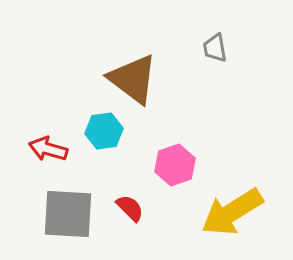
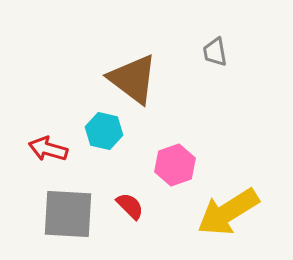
gray trapezoid: moved 4 px down
cyan hexagon: rotated 21 degrees clockwise
red semicircle: moved 2 px up
yellow arrow: moved 4 px left
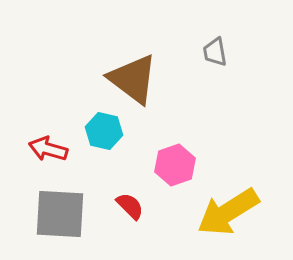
gray square: moved 8 px left
